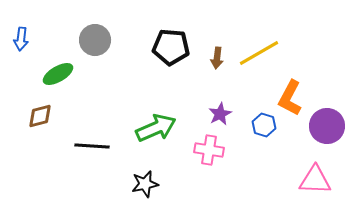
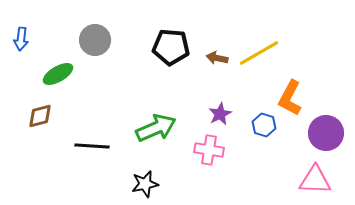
brown arrow: rotated 95 degrees clockwise
purple circle: moved 1 px left, 7 px down
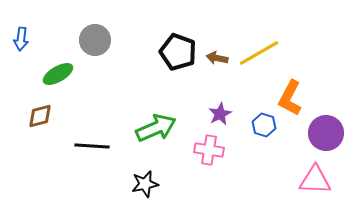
black pentagon: moved 7 px right, 5 px down; rotated 15 degrees clockwise
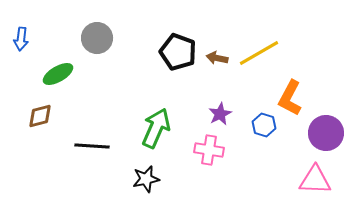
gray circle: moved 2 px right, 2 px up
green arrow: rotated 42 degrees counterclockwise
black star: moved 1 px right, 5 px up
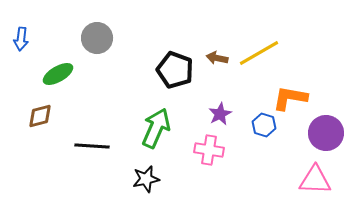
black pentagon: moved 3 px left, 18 px down
orange L-shape: rotated 72 degrees clockwise
